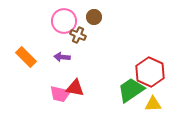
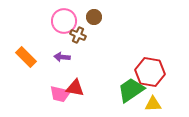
red hexagon: rotated 16 degrees counterclockwise
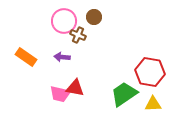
orange rectangle: rotated 10 degrees counterclockwise
green trapezoid: moved 7 px left, 4 px down
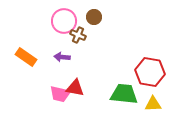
green trapezoid: rotated 40 degrees clockwise
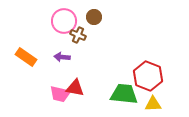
red hexagon: moved 2 px left, 4 px down; rotated 12 degrees clockwise
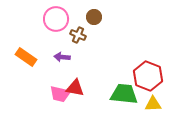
pink circle: moved 8 px left, 2 px up
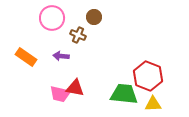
pink circle: moved 4 px left, 1 px up
purple arrow: moved 1 px left, 1 px up
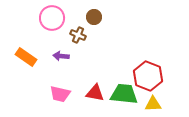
red triangle: moved 20 px right, 5 px down
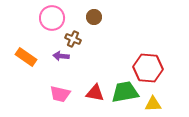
brown cross: moved 5 px left, 4 px down
red hexagon: moved 8 px up; rotated 16 degrees counterclockwise
green trapezoid: moved 1 px right, 2 px up; rotated 16 degrees counterclockwise
